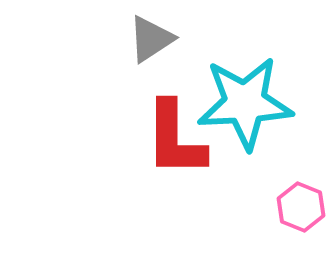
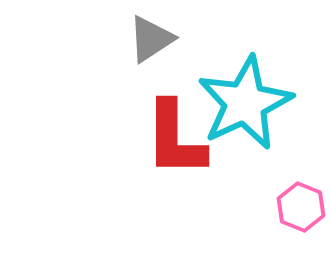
cyan star: rotated 22 degrees counterclockwise
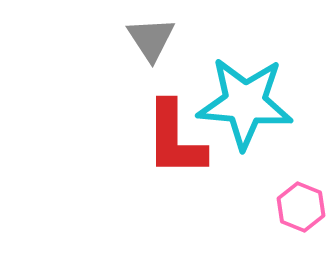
gray triangle: rotated 30 degrees counterclockwise
cyan star: rotated 30 degrees clockwise
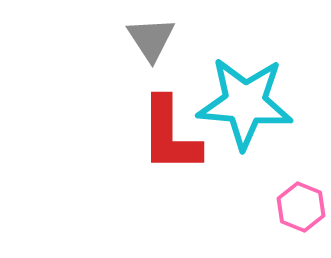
red L-shape: moved 5 px left, 4 px up
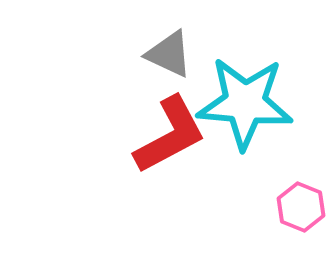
gray triangle: moved 18 px right, 15 px down; rotated 32 degrees counterclockwise
red L-shape: rotated 118 degrees counterclockwise
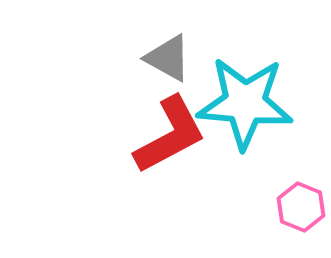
gray triangle: moved 1 px left, 4 px down; rotated 4 degrees clockwise
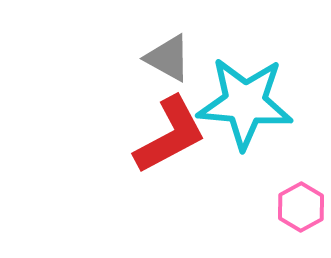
pink hexagon: rotated 9 degrees clockwise
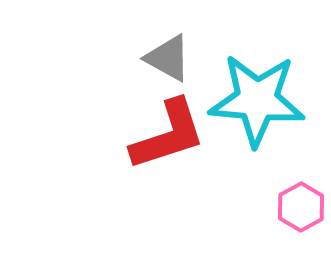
cyan star: moved 12 px right, 3 px up
red L-shape: moved 2 px left; rotated 10 degrees clockwise
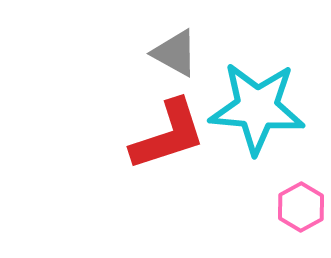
gray triangle: moved 7 px right, 5 px up
cyan star: moved 8 px down
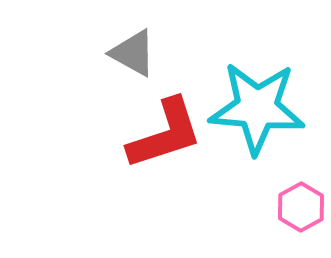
gray triangle: moved 42 px left
red L-shape: moved 3 px left, 1 px up
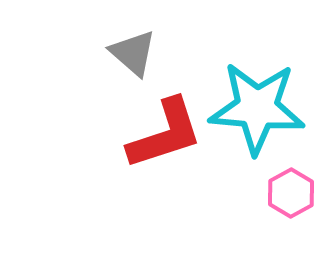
gray triangle: rotated 12 degrees clockwise
pink hexagon: moved 10 px left, 14 px up
